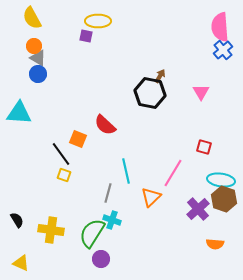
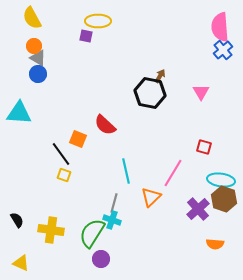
gray line: moved 6 px right, 10 px down
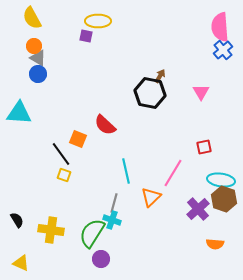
red square: rotated 28 degrees counterclockwise
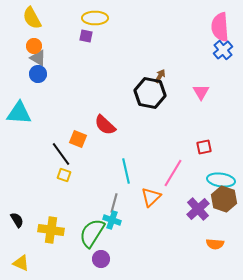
yellow ellipse: moved 3 px left, 3 px up
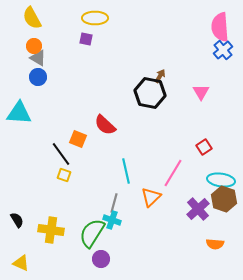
purple square: moved 3 px down
blue circle: moved 3 px down
red square: rotated 21 degrees counterclockwise
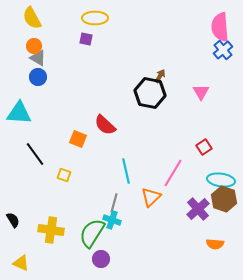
black line: moved 26 px left
black semicircle: moved 4 px left
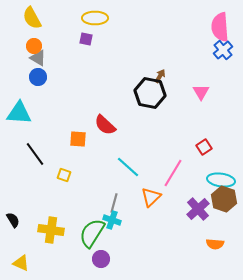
orange square: rotated 18 degrees counterclockwise
cyan line: moved 2 px right, 4 px up; rotated 35 degrees counterclockwise
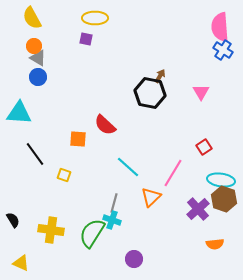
blue cross: rotated 18 degrees counterclockwise
orange semicircle: rotated 12 degrees counterclockwise
purple circle: moved 33 px right
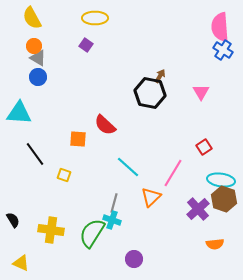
purple square: moved 6 px down; rotated 24 degrees clockwise
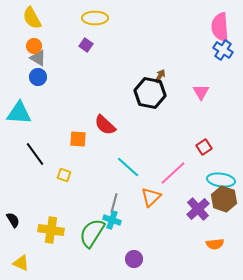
pink line: rotated 16 degrees clockwise
